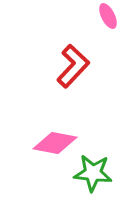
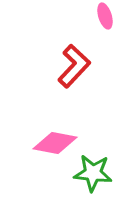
pink ellipse: moved 3 px left; rotated 10 degrees clockwise
red L-shape: moved 1 px right
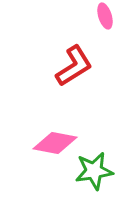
red L-shape: rotated 15 degrees clockwise
green star: moved 1 px right, 2 px up; rotated 15 degrees counterclockwise
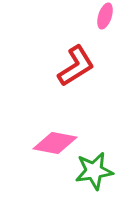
pink ellipse: rotated 35 degrees clockwise
red L-shape: moved 2 px right
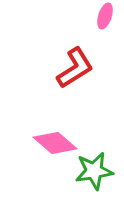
red L-shape: moved 1 px left, 2 px down
pink diamond: rotated 30 degrees clockwise
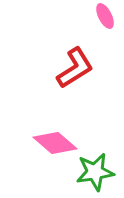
pink ellipse: rotated 45 degrees counterclockwise
green star: moved 1 px right, 1 px down
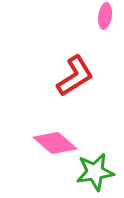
pink ellipse: rotated 35 degrees clockwise
red L-shape: moved 8 px down
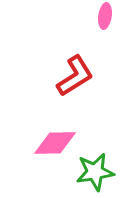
pink diamond: rotated 42 degrees counterclockwise
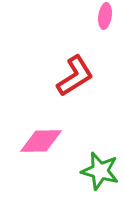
pink diamond: moved 14 px left, 2 px up
green star: moved 5 px right, 1 px up; rotated 24 degrees clockwise
